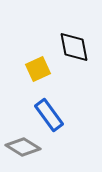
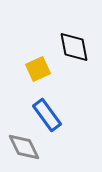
blue rectangle: moved 2 px left
gray diamond: moved 1 px right; rotated 32 degrees clockwise
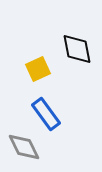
black diamond: moved 3 px right, 2 px down
blue rectangle: moved 1 px left, 1 px up
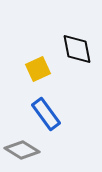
gray diamond: moved 2 px left, 3 px down; rotated 32 degrees counterclockwise
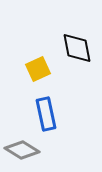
black diamond: moved 1 px up
blue rectangle: rotated 24 degrees clockwise
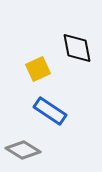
blue rectangle: moved 4 px right, 3 px up; rotated 44 degrees counterclockwise
gray diamond: moved 1 px right
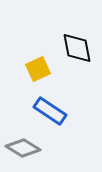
gray diamond: moved 2 px up
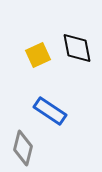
yellow square: moved 14 px up
gray diamond: rotated 72 degrees clockwise
